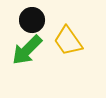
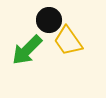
black circle: moved 17 px right
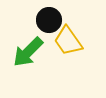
green arrow: moved 1 px right, 2 px down
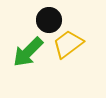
yellow trapezoid: moved 3 px down; rotated 88 degrees clockwise
